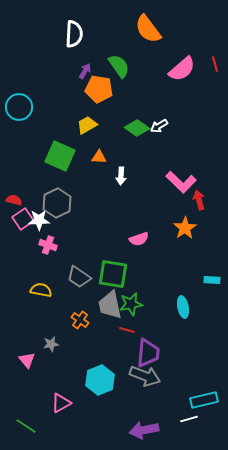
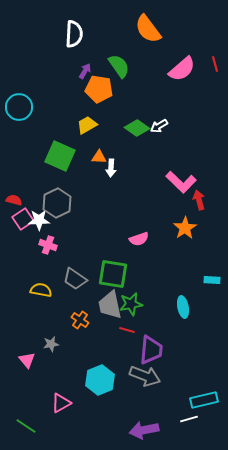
white arrow at (121, 176): moved 10 px left, 8 px up
gray trapezoid at (79, 277): moved 4 px left, 2 px down
purple trapezoid at (148, 353): moved 3 px right, 3 px up
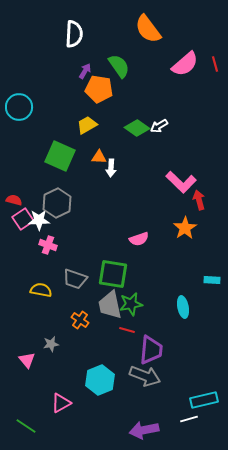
pink semicircle at (182, 69): moved 3 px right, 5 px up
gray trapezoid at (75, 279): rotated 15 degrees counterclockwise
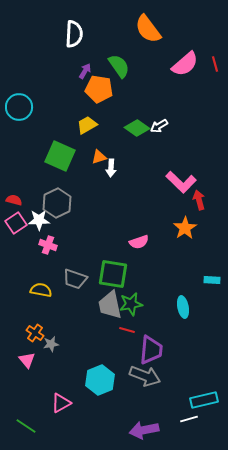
orange triangle at (99, 157): rotated 21 degrees counterclockwise
pink square at (23, 219): moved 7 px left, 4 px down
pink semicircle at (139, 239): moved 3 px down
orange cross at (80, 320): moved 45 px left, 13 px down
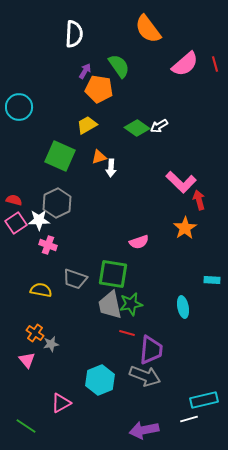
red line at (127, 330): moved 3 px down
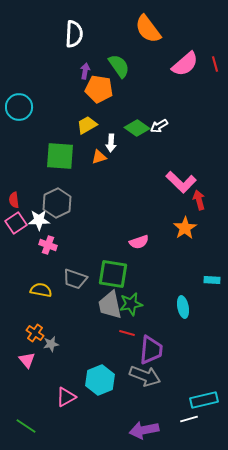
purple arrow at (85, 71): rotated 21 degrees counterclockwise
green square at (60, 156): rotated 20 degrees counterclockwise
white arrow at (111, 168): moved 25 px up
red semicircle at (14, 200): rotated 112 degrees counterclockwise
pink triangle at (61, 403): moved 5 px right, 6 px up
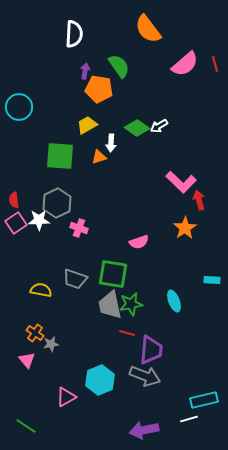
pink cross at (48, 245): moved 31 px right, 17 px up
cyan ellipse at (183, 307): moved 9 px left, 6 px up; rotated 10 degrees counterclockwise
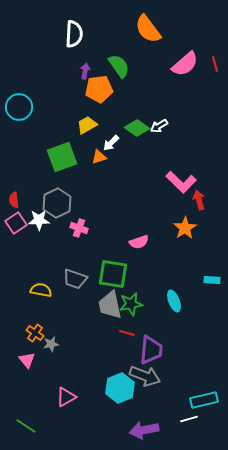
orange pentagon at (99, 89): rotated 16 degrees counterclockwise
white arrow at (111, 143): rotated 42 degrees clockwise
green square at (60, 156): moved 2 px right, 1 px down; rotated 24 degrees counterclockwise
cyan hexagon at (100, 380): moved 20 px right, 8 px down
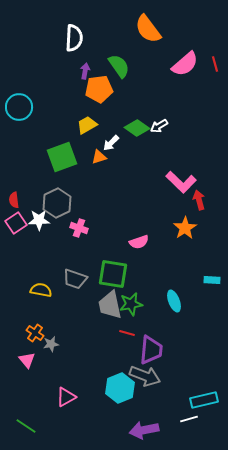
white semicircle at (74, 34): moved 4 px down
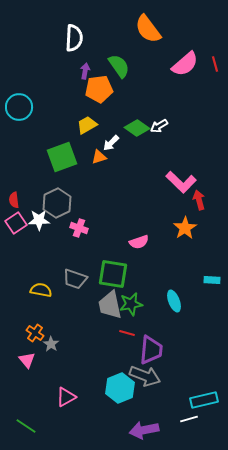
gray star at (51, 344): rotated 28 degrees counterclockwise
